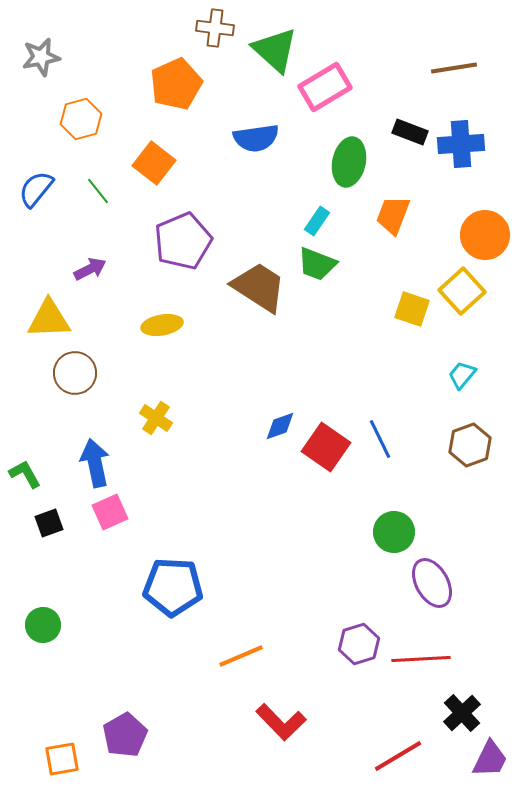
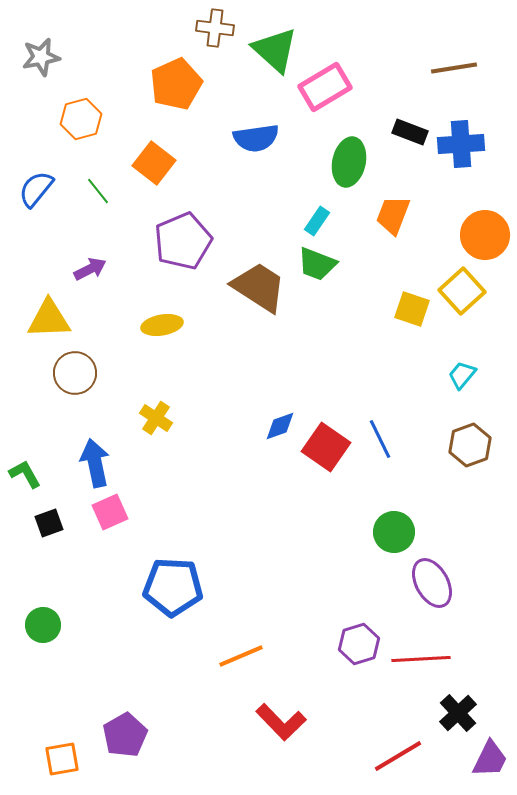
black cross at (462, 713): moved 4 px left
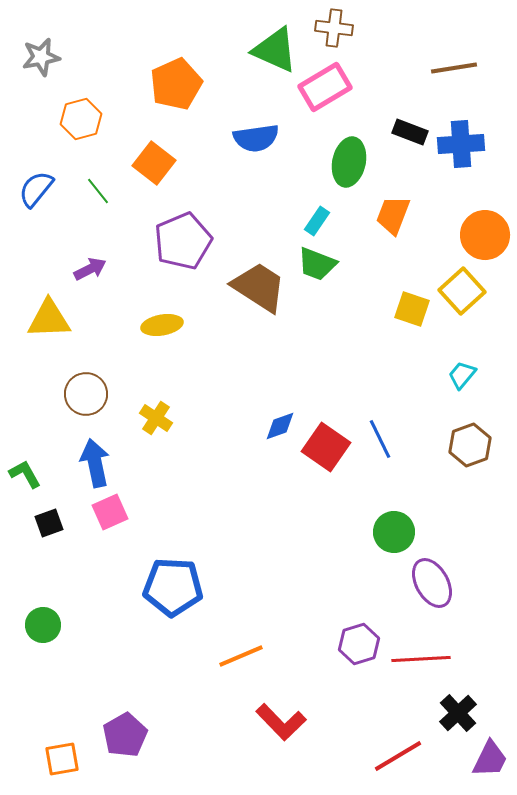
brown cross at (215, 28): moved 119 px right
green triangle at (275, 50): rotated 18 degrees counterclockwise
brown circle at (75, 373): moved 11 px right, 21 px down
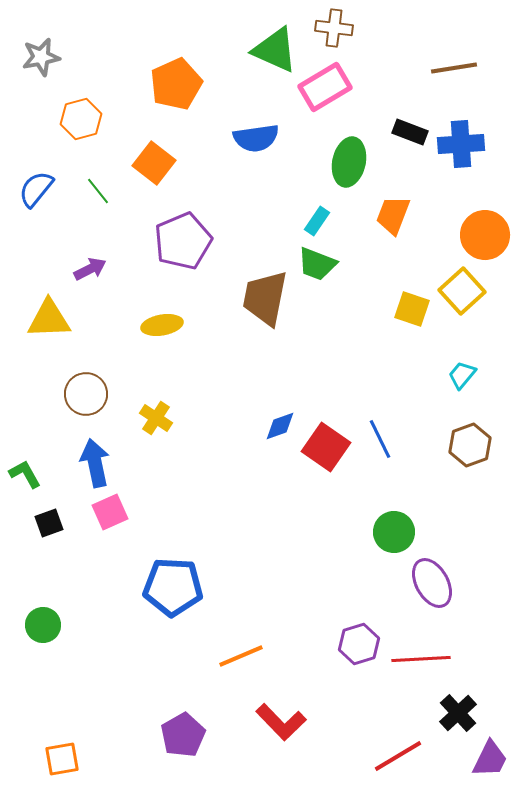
brown trapezoid at (259, 287): moved 6 px right, 11 px down; rotated 112 degrees counterclockwise
purple pentagon at (125, 735): moved 58 px right
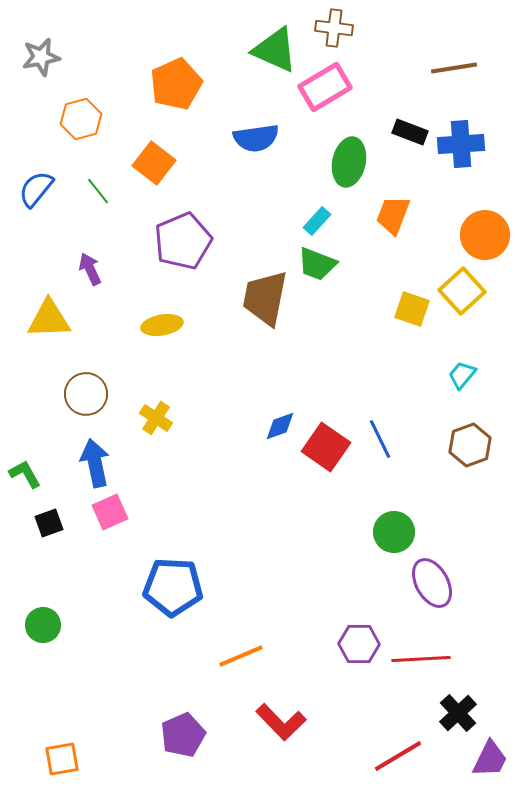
cyan rectangle at (317, 221): rotated 8 degrees clockwise
purple arrow at (90, 269): rotated 88 degrees counterclockwise
purple hexagon at (359, 644): rotated 18 degrees clockwise
purple pentagon at (183, 735): rotated 6 degrees clockwise
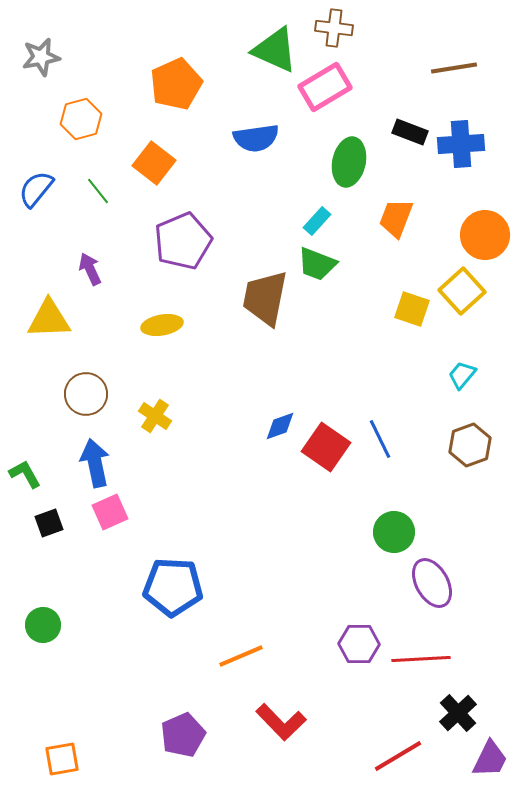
orange trapezoid at (393, 215): moved 3 px right, 3 px down
yellow cross at (156, 418): moved 1 px left, 2 px up
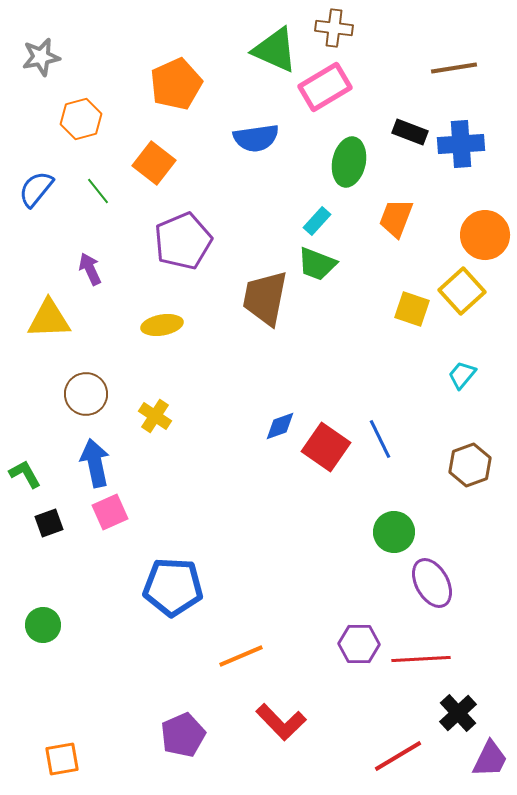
brown hexagon at (470, 445): moved 20 px down
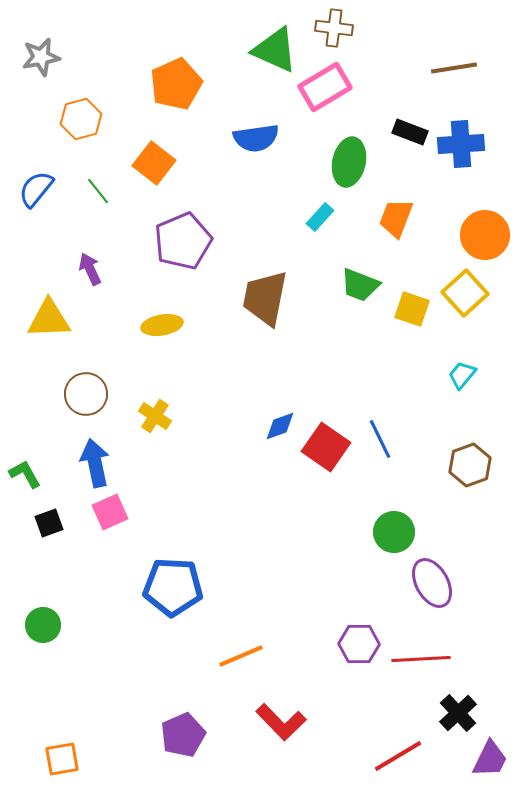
cyan rectangle at (317, 221): moved 3 px right, 4 px up
green trapezoid at (317, 264): moved 43 px right, 21 px down
yellow square at (462, 291): moved 3 px right, 2 px down
